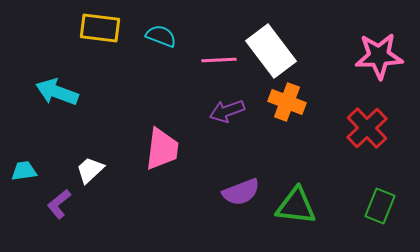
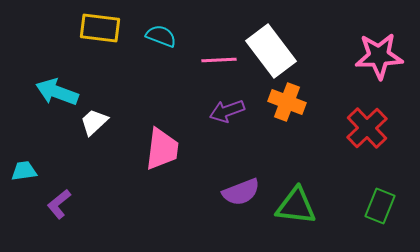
white trapezoid: moved 4 px right, 48 px up
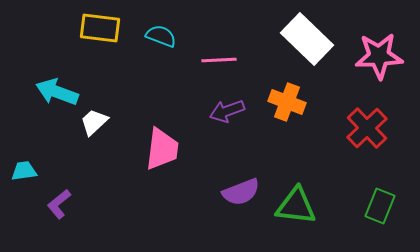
white rectangle: moved 36 px right, 12 px up; rotated 9 degrees counterclockwise
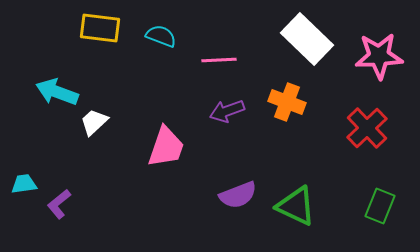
pink trapezoid: moved 4 px right, 2 px up; rotated 12 degrees clockwise
cyan trapezoid: moved 13 px down
purple semicircle: moved 3 px left, 3 px down
green triangle: rotated 18 degrees clockwise
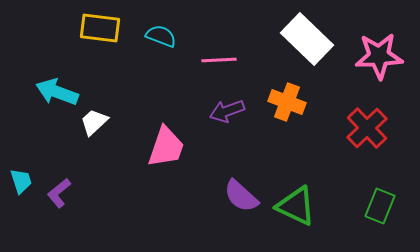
cyan trapezoid: moved 3 px left, 3 px up; rotated 80 degrees clockwise
purple semicircle: moved 3 px right, 1 px down; rotated 63 degrees clockwise
purple L-shape: moved 11 px up
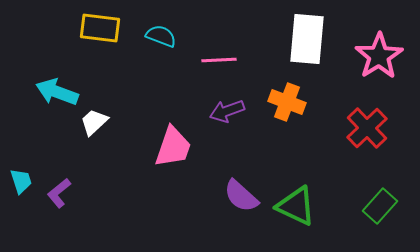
white rectangle: rotated 51 degrees clockwise
pink star: rotated 30 degrees counterclockwise
pink trapezoid: moved 7 px right
green rectangle: rotated 20 degrees clockwise
